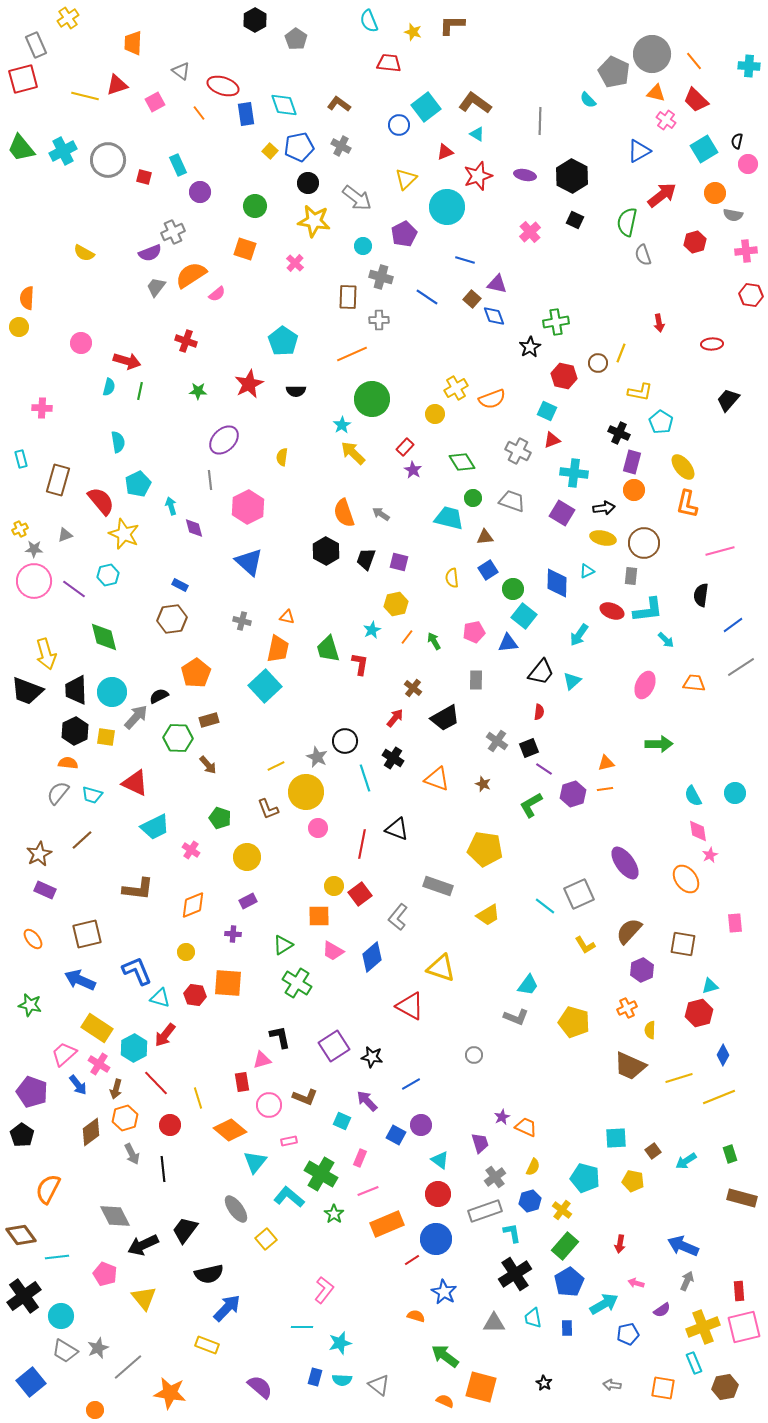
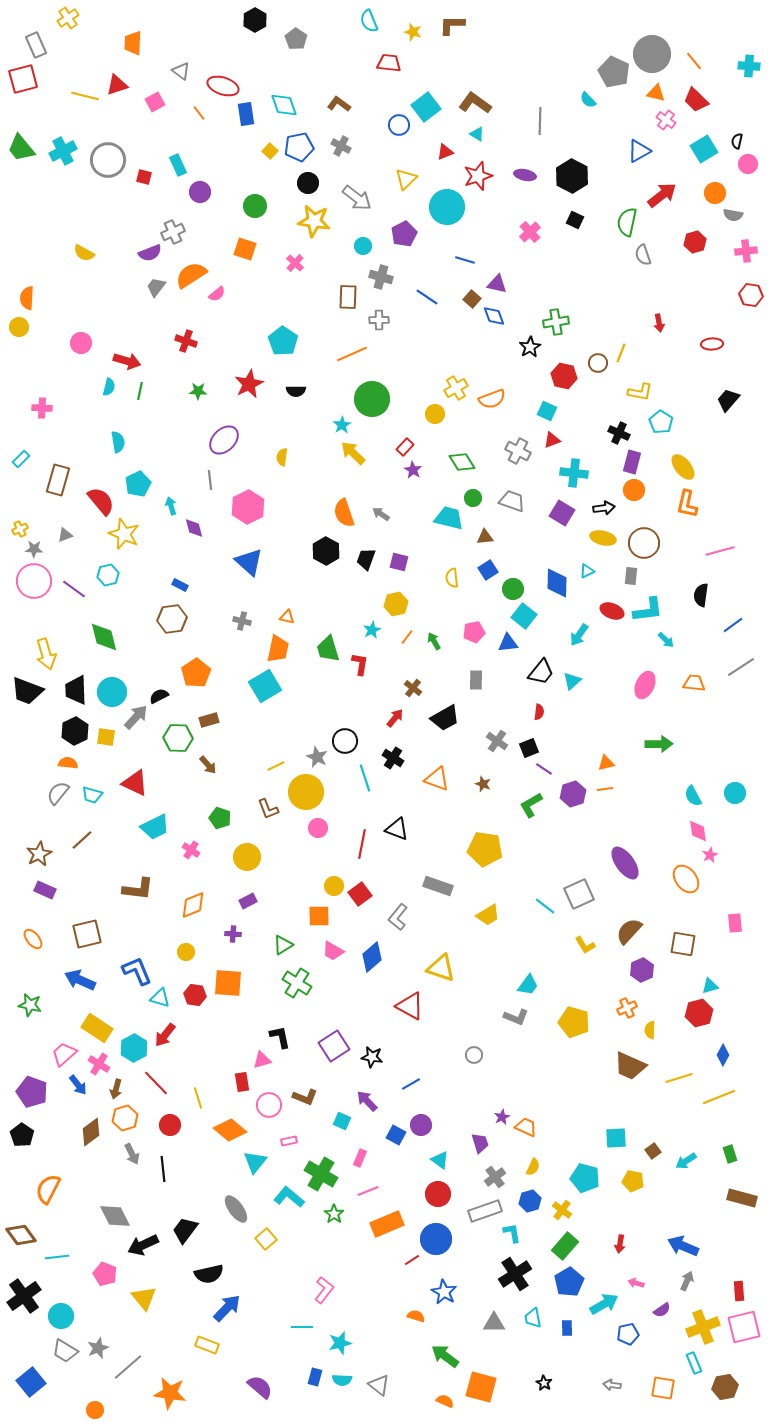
cyan rectangle at (21, 459): rotated 60 degrees clockwise
cyan square at (265, 686): rotated 12 degrees clockwise
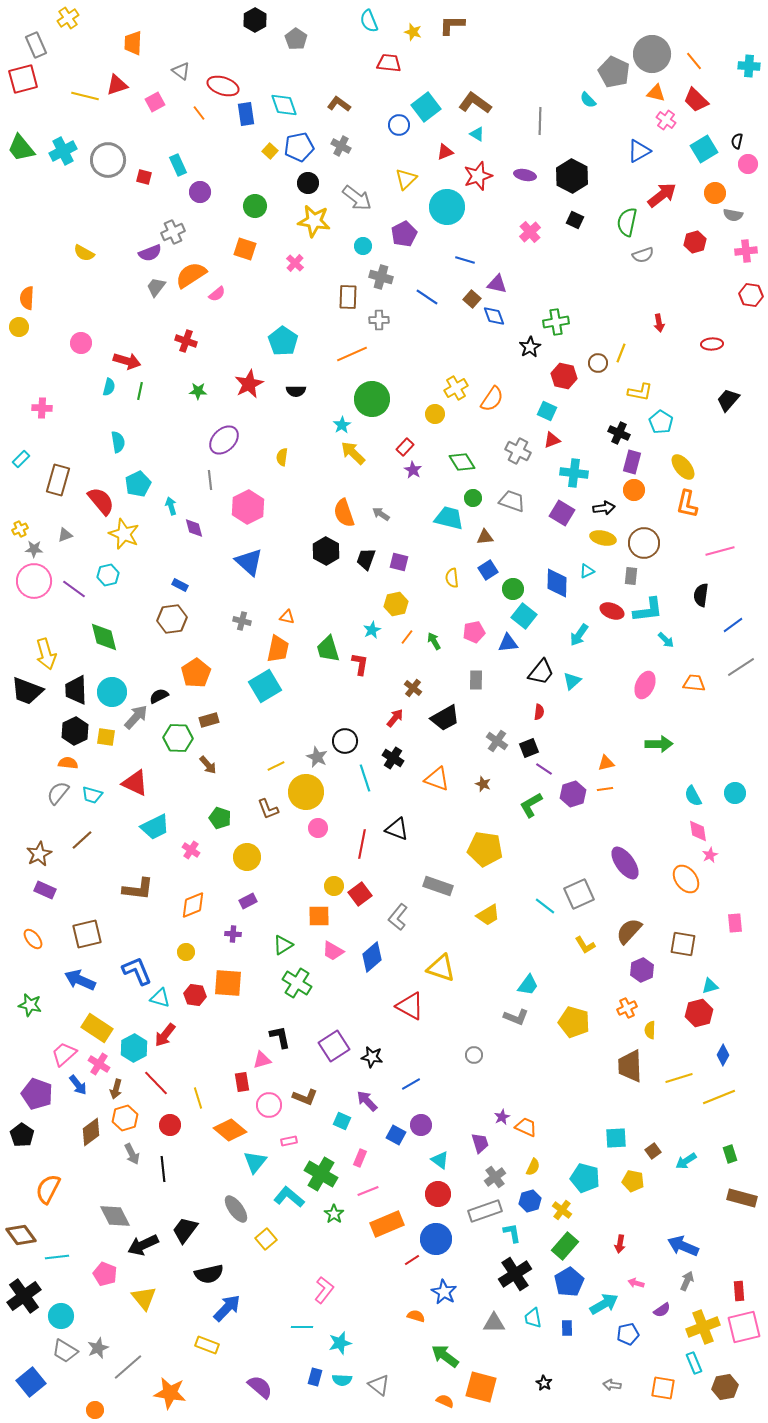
gray semicircle at (643, 255): rotated 90 degrees counterclockwise
orange semicircle at (492, 399): rotated 36 degrees counterclockwise
brown trapezoid at (630, 1066): rotated 64 degrees clockwise
purple pentagon at (32, 1092): moved 5 px right, 2 px down
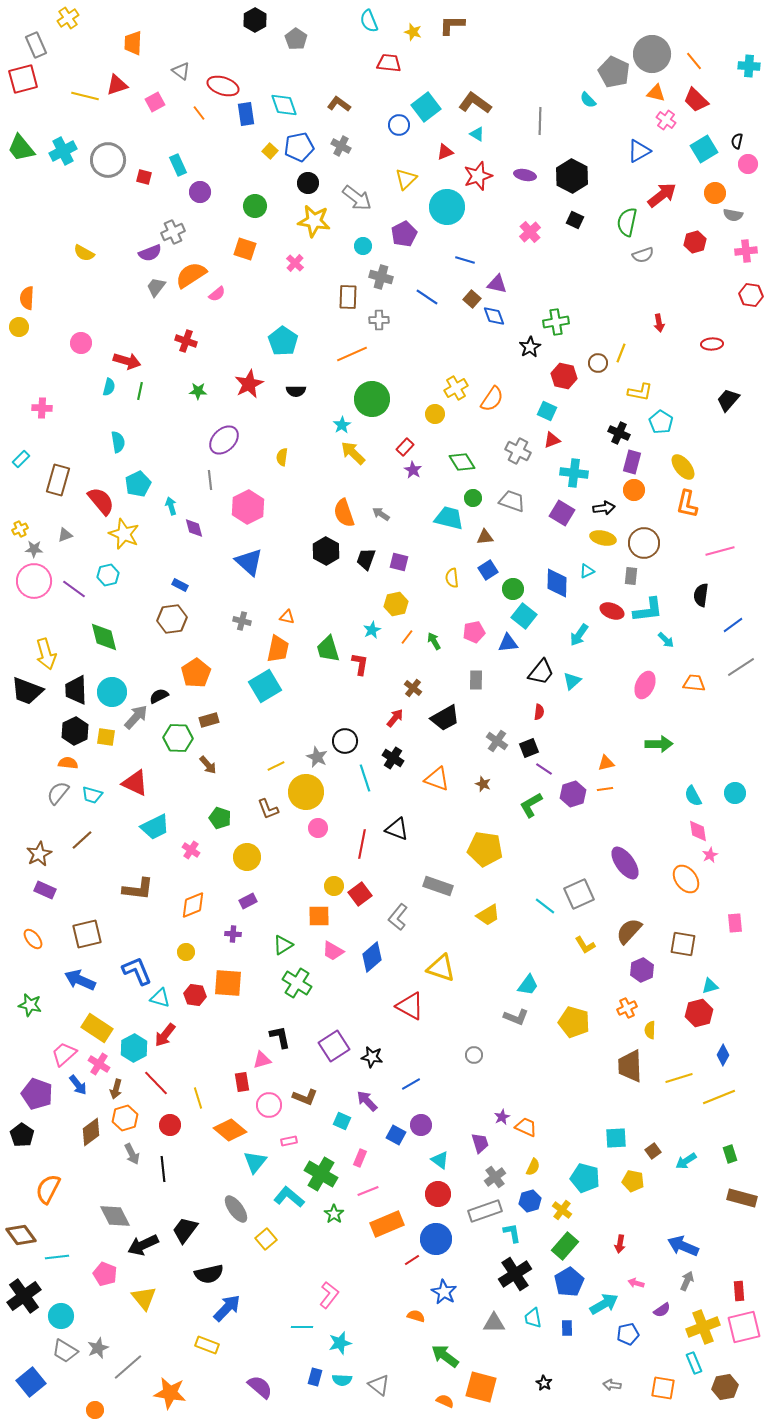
pink L-shape at (324, 1290): moved 5 px right, 5 px down
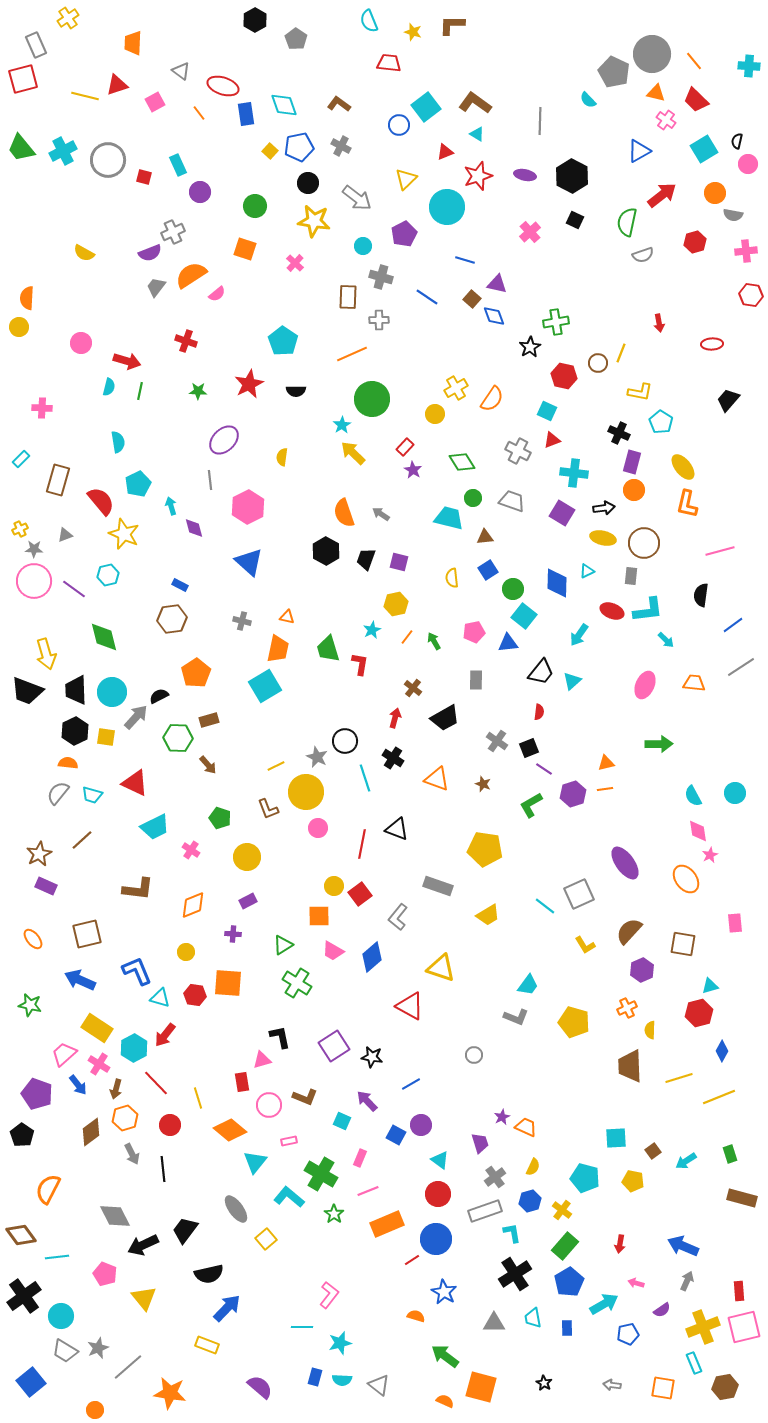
red arrow at (395, 718): rotated 24 degrees counterclockwise
purple rectangle at (45, 890): moved 1 px right, 4 px up
blue diamond at (723, 1055): moved 1 px left, 4 px up
